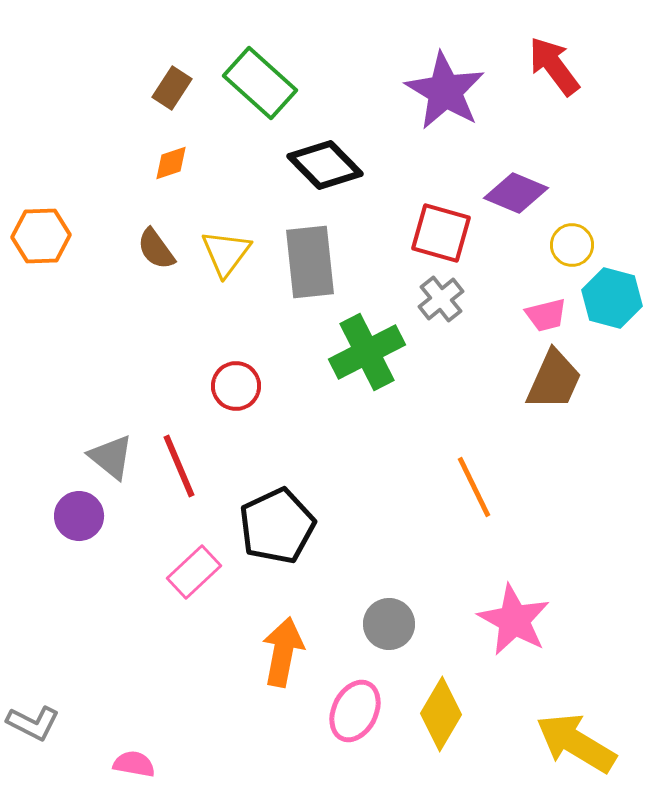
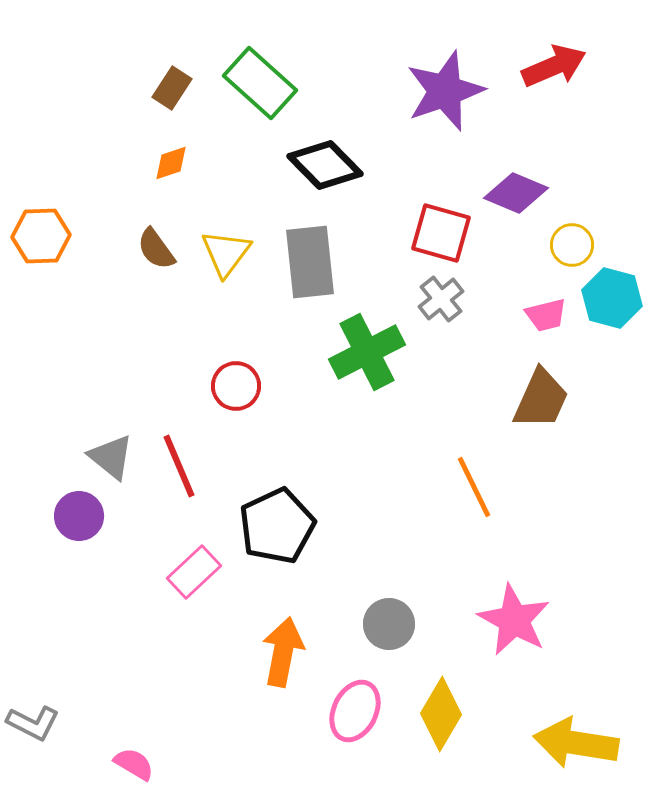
red arrow: rotated 104 degrees clockwise
purple star: rotated 22 degrees clockwise
brown trapezoid: moved 13 px left, 19 px down
yellow arrow: rotated 22 degrees counterclockwise
pink semicircle: rotated 21 degrees clockwise
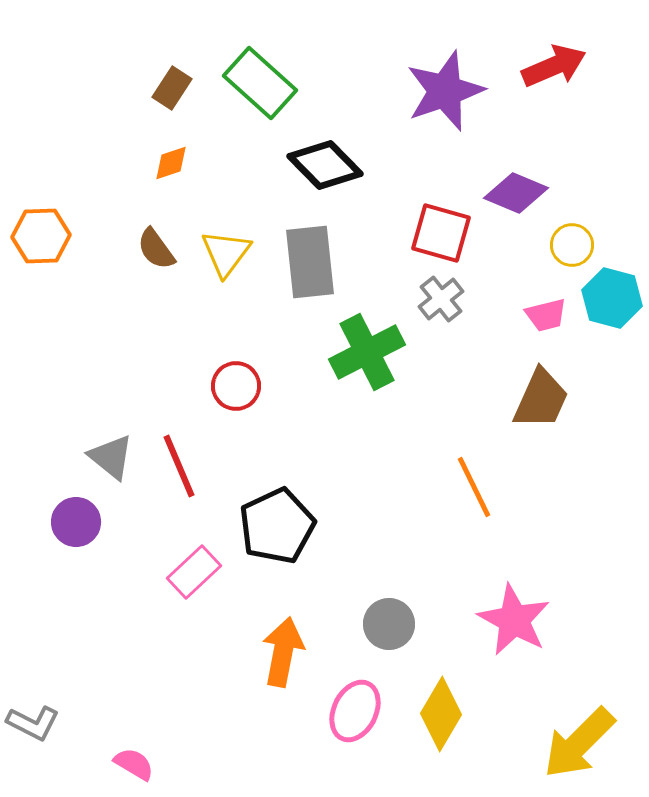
purple circle: moved 3 px left, 6 px down
yellow arrow: moved 3 px right; rotated 54 degrees counterclockwise
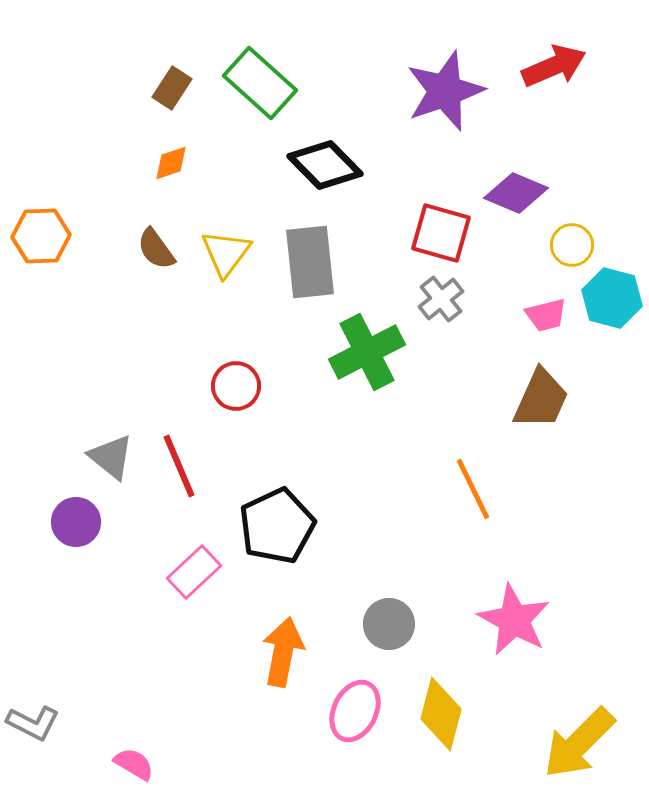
orange line: moved 1 px left, 2 px down
yellow diamond: rotated 16 degrees counterclockwise
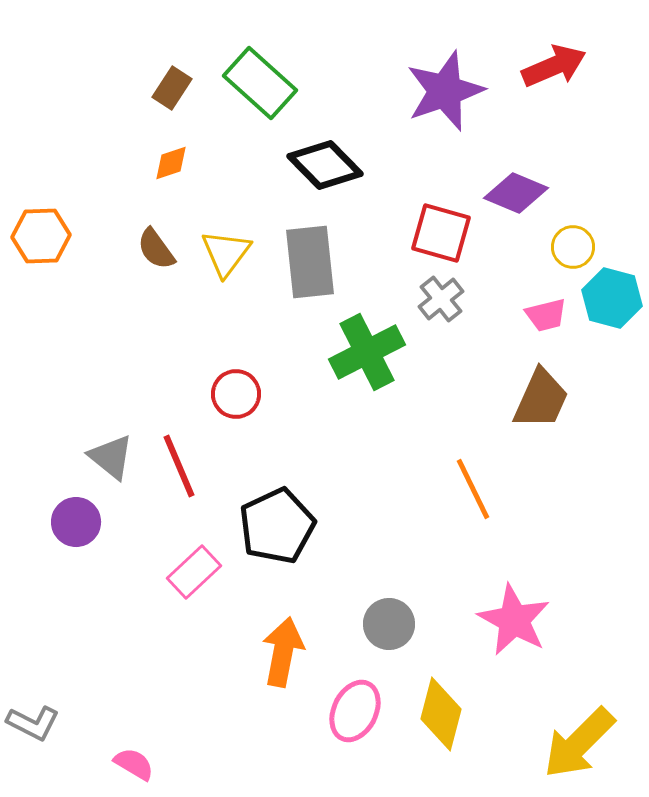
yellow circle: moved 1 px right, 2 px down
red circle: moved 8 px down
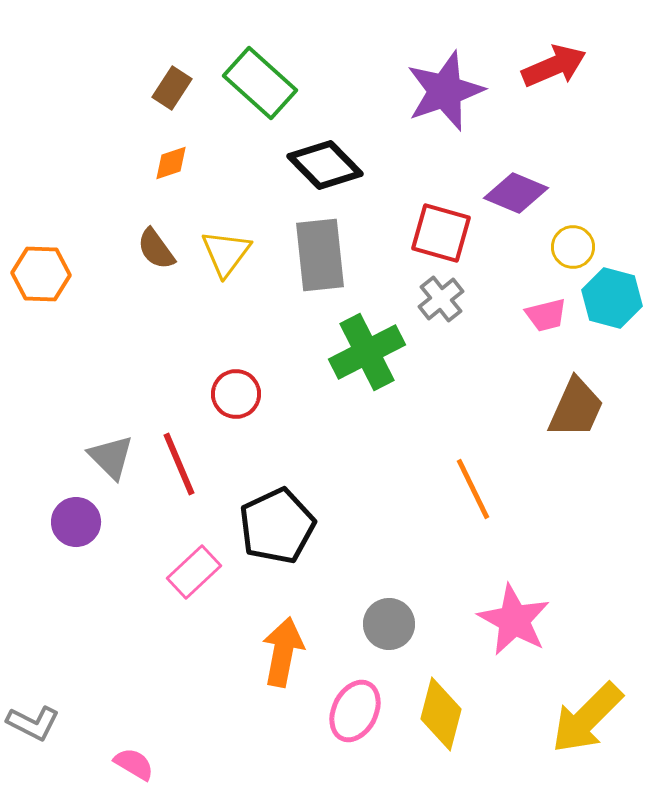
orange hexagon: moved 38 px down; rotated 4 degrees clockwise
gray rectangle: moved 10 px right, 7 px up
brown trapezoid: moved 35 px right, 9 px down
gray triangle: rotated 6 degrees clockwise
red line: moved 2 px up
yellow arrow: moved 8 px right, 25 px up
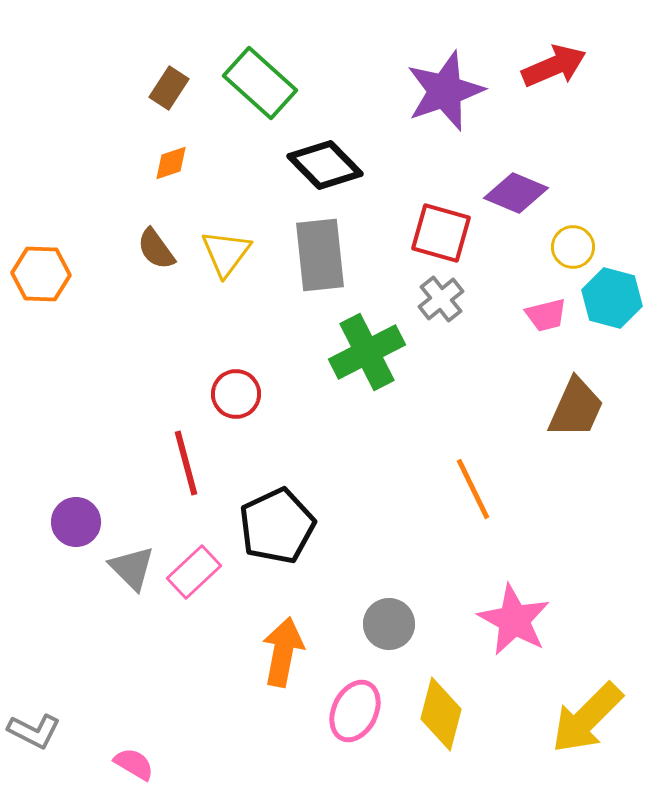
brown rectangle: moved 3 px left
gray triangle: moved 21 px right, 111 px down
red line: moved 7 px right, 1 px up; rotated 8 degrees clockwise
gray L-shape: moved 1 px right, 8 px down
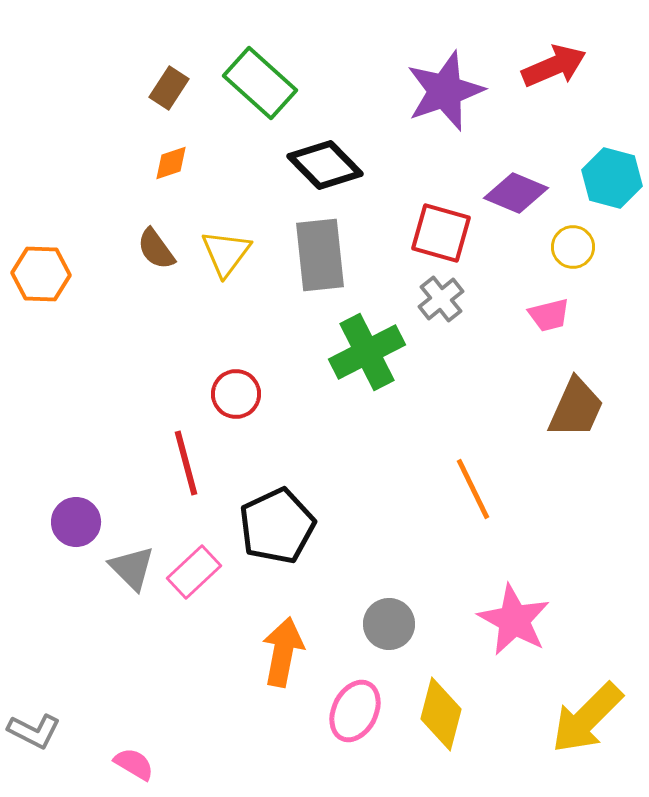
cyan hexagon: moved 120 px up
pink trapezoid: moved 3 px right
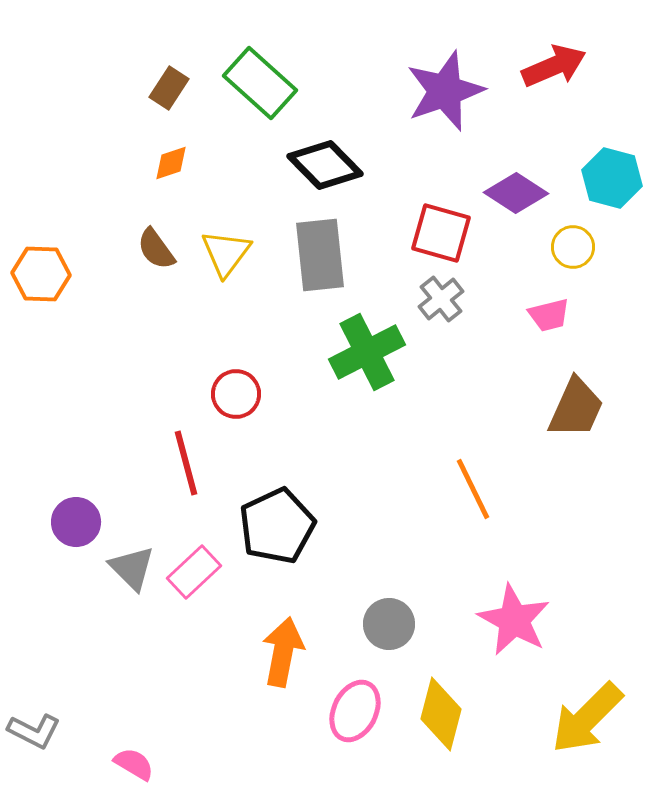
purple diamond: rotated 10 degrees clockwise
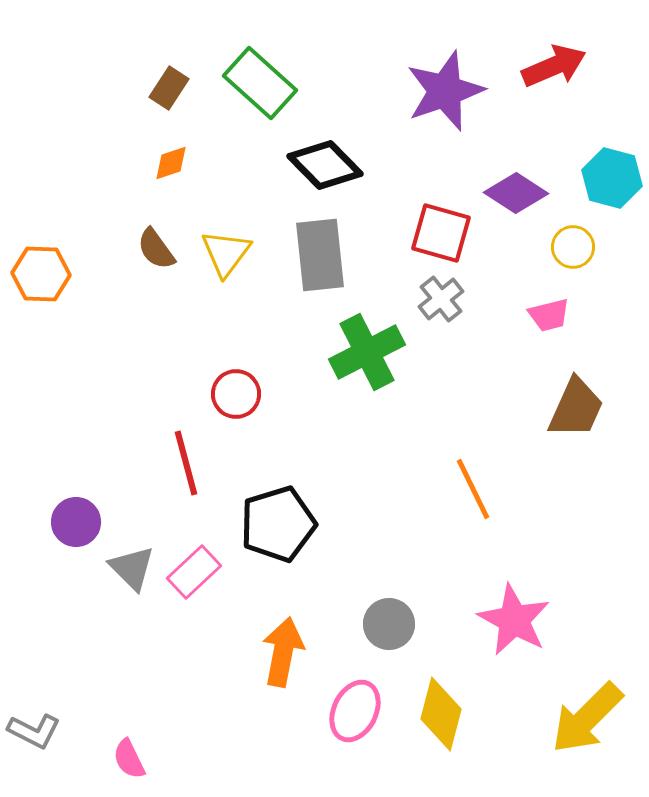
black pentagon: moved 1 px right, 2 px up; rotated 8 degrees clockwise
pink semicircle: moved 5 px left, 5 px up; rotated 147 degrees counterclockwise
